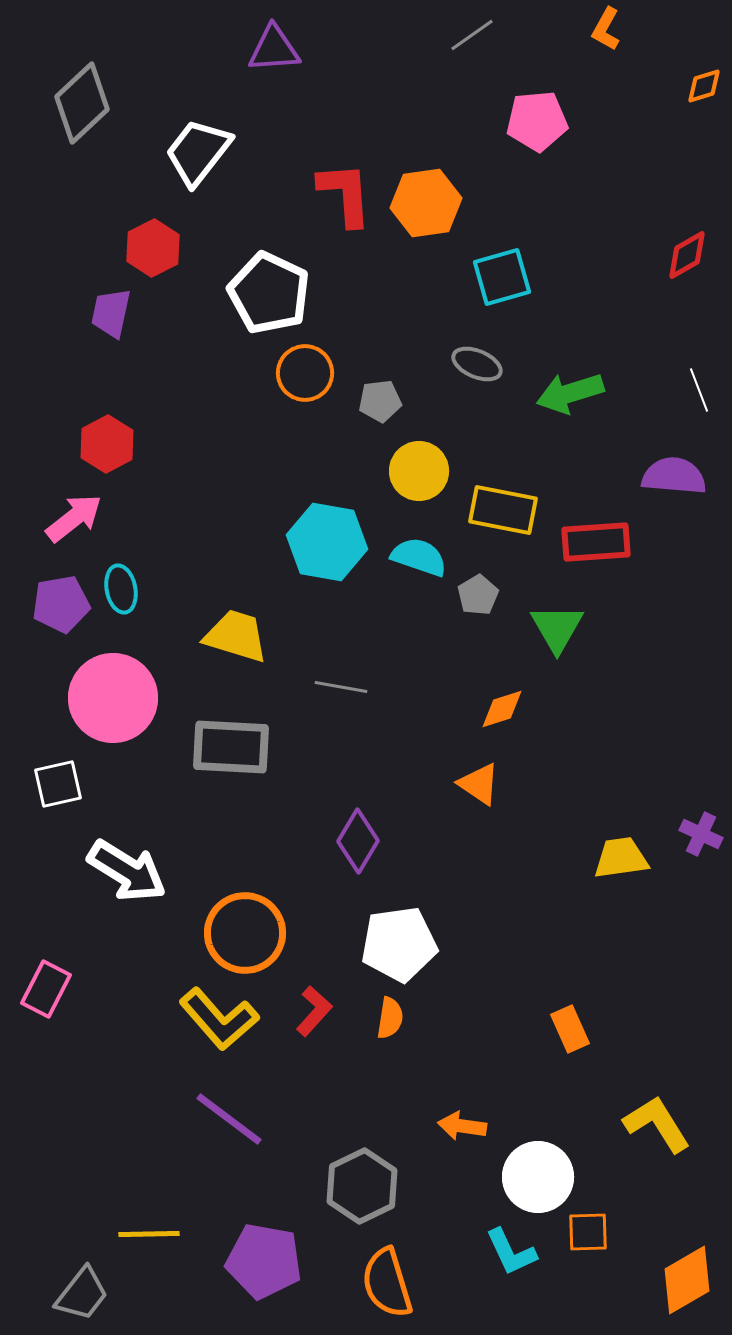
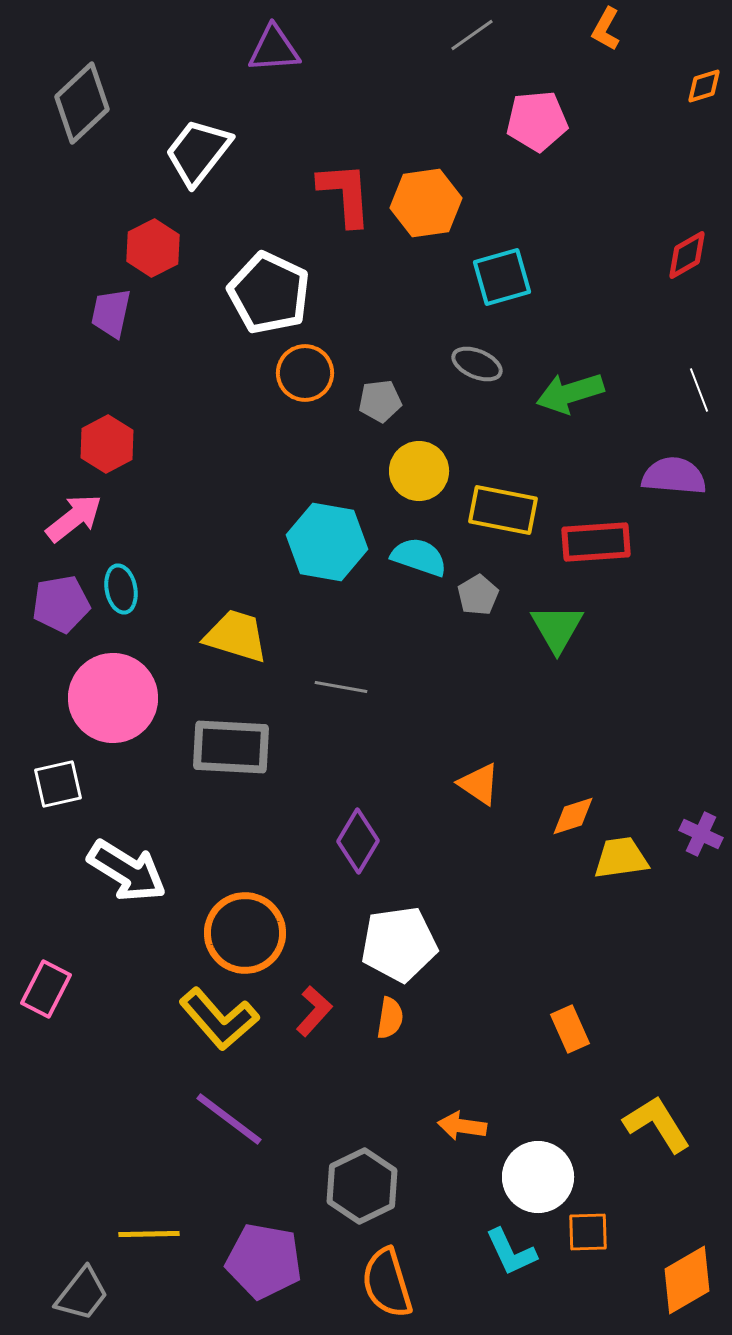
orange diamond at (502, 709): moved 71 px right, 107 px down
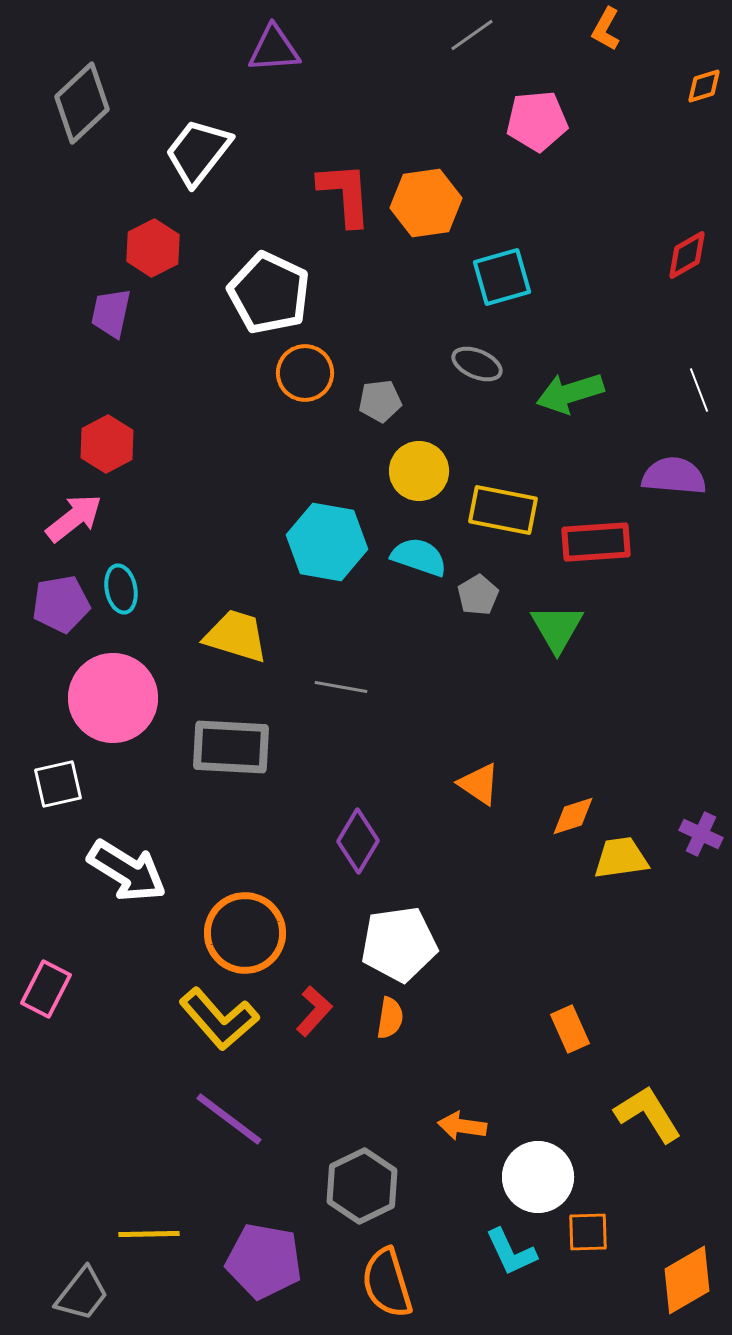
yellow L-shape at (657, 1124): moved 9 px left, 10 px up
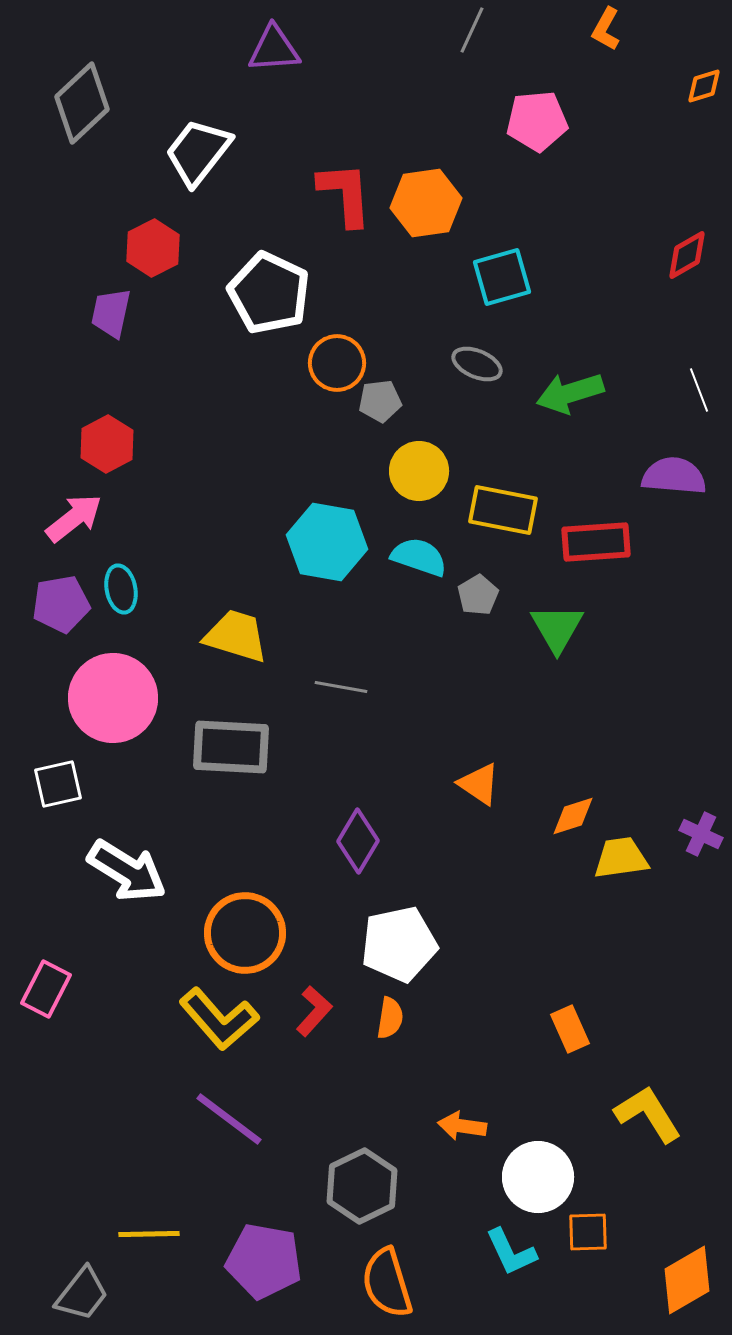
gray line at (472, 35): moved 5 px up; rotated 30 degrees counterclockwise
orange circle at (305, 373): moved 32 px right, 10 px up
white pentagon at (399, 944): rotated 4 degrees counterclockwise
